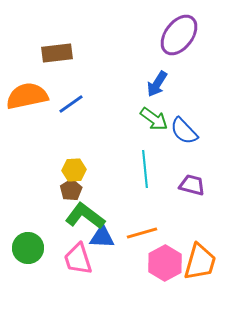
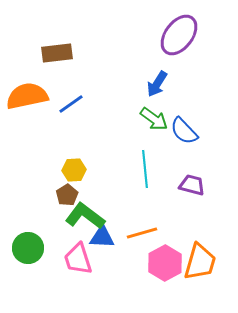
brown pentagon: moved 4 px left, 5 px down
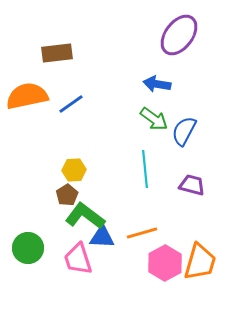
blue arrow: rotated 68 degrees clockwise
blue semicircle: rotated 72 degrees clockwise
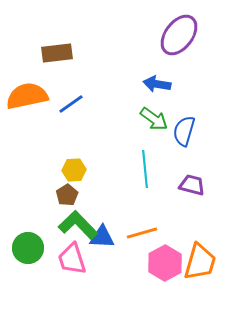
blue semicircle: rotated 12 degrees counterclockwise
green L-shape: moved 7 px left, 9 px down; rotated 9 degrees clockwise
pink trapezoid: moved 6 px left
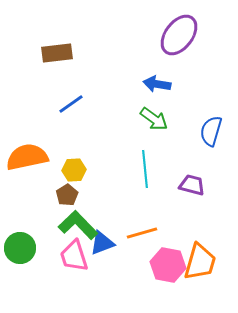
orange semicircle: moved 61 px down
blue semicircle: moved 27 px right
blue triangle: moved 6 px down; rotated 24 degrees counterclockwise
green circle: moved 8 px left
pink trapezoid: moved 2 px right, 3 px up
pink hexagon: moved 3 px right, 2 px down; rotated 20 degrees counterclockwise
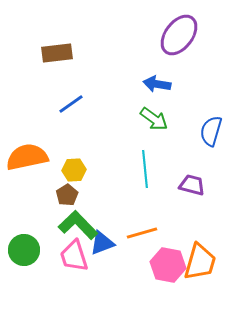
green circle: moved 4 px right, 2 px down
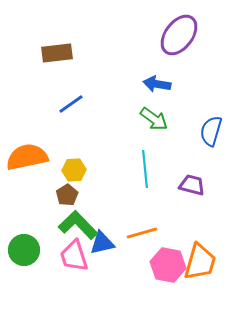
blue triangle: rotated 8 degrees clockwise
